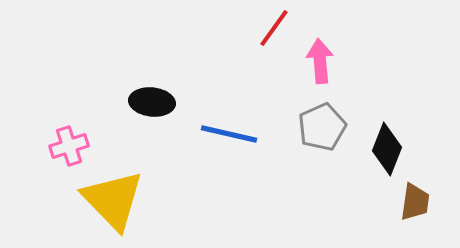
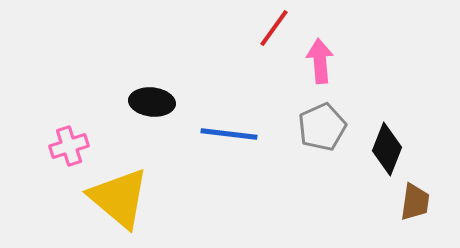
blue line: rotated 6 degrees counterclockwise
yellow triangle: moved 6 px right, 2 px up; rotated 6 degrees counterclockwise
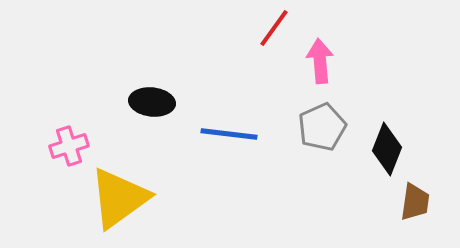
yellow triangle: rotated 44 degrees clockwise
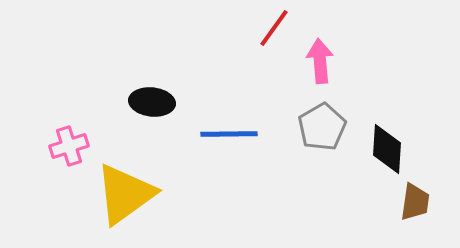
gray pentagon: rotated 6 degrees counterclockwise
blue line: rotated 8 degrees counterclockwise
black diamond: rotated 18 degrees counterclockwise
yellow triangle: moved 6 px right, 4 px up
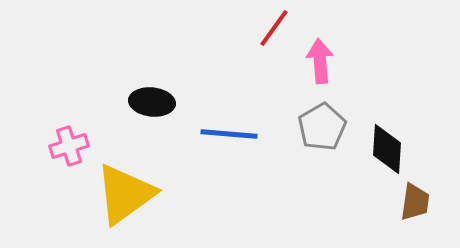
blue line: rotated 6 degrees clockwise
